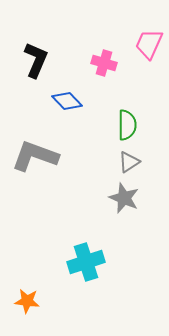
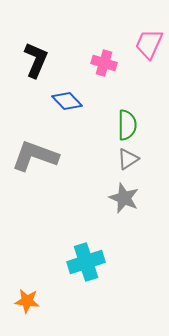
gray triangle: moved 1 px left, 3 px up
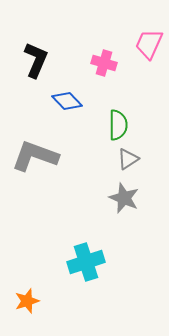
green semicircle: moved 9 px left
orange star: rotated 25 degrees counterclockwise
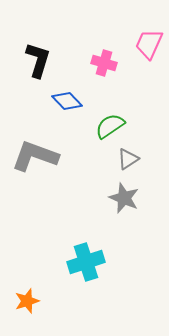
black L-shape: moved 2 px right; rotated 6 degrees counterclockwise
green semicircle: moved 8 px left, 1 px down; rotated 124 degrees counterclockwise
